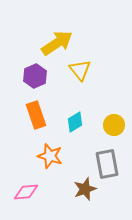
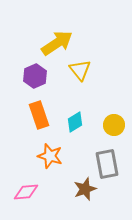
orange rectangle: moved 3 px right
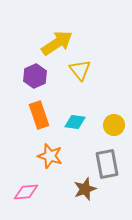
cyan diamond: rotated 40 degrees clockwise
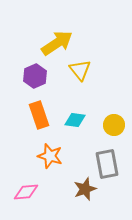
cyan diamond: moved 2 px up
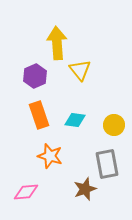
yellow arrow: rotated 60 degrees counterclockwise
